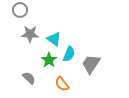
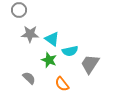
gray circle: moved 1 px left
cyan triangle: moved 2 px left
cyan semicircle: moved 1 px right, 3 px up; rotated 56 degrees clockwise
green star: rotated 14 degrees counterclockwise
gray trapezoid: moved 1 px left
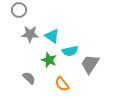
cyan triangle: moved 3 px up
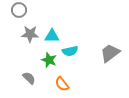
cyan triangle: rotated 35 degrees counterclockwise
gray trapezoid: moved 20 px right, 11 px up; rotated 20 degrees clockwise
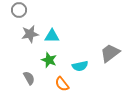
gray star: rotated 12 degrees counterclockwise
cyan semicircle: moved 10 px right, 15 px down
gray semicircle: rotated 16 degrees clockwise
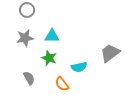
gray circle: moved 8 px right
gray star: moved 5 px left, 4 px down
green star: moved 2 px up
cyan semicircle: moved 1 px left, 1 px down
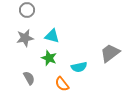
cyan triangle: rotated 14 degrees clockwise
